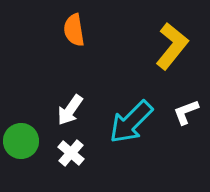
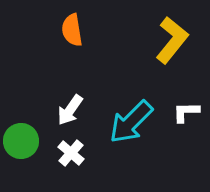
orange semicircle: moved 2 px left
yellow L-shape: moved 6 px up
white L-shape: rotated 20 degrees clockwise
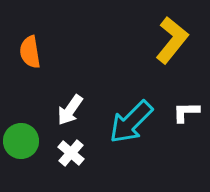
orange semicircle: moved 42 px left, 22 px down
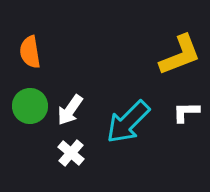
yellow L-shape: moved 8 px right, 15 px down; rotated 30 degrees clockwise
cyan arrow: moved 3 px left
green circle: moved 9 px right, 35 px up
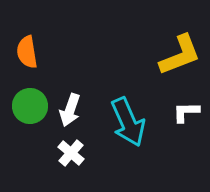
orange semicircle: moved 3 px left
white arrow: rotated 16 degrees counterclockwise
cyan arrow: rotated 69 degrees counterclockwise
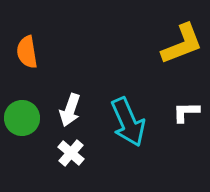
yellow L-shape: moved 2 px right, 11 px up
green circle: moved 8 px left, 12 px down
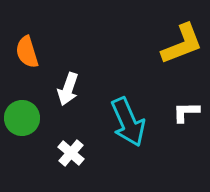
orange semicircle: rotated 8 degrees counterclockwise
white arrow: moved 2 px left, 21 px up
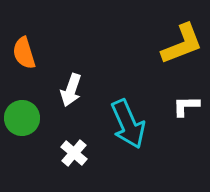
orange semicircle: moved 3 px left, 1 px down
white arrow: moved 3 px right, 1 px down
white L-shape: moved 6 px up
cyan arrow: moved 2 px down
white cross: moved 3 px right
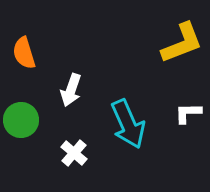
yellow L-shape: moved 1 px up
white L-shape: moved 2 px right, 7 px down
green circle: moved 1 px left, 2 px down
